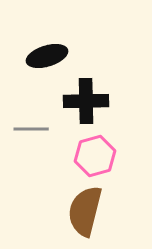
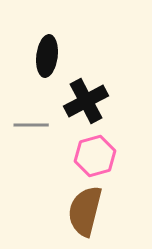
black ellipse: rotated 66 degrees counterclockwise
black cross: rotated 27 degrees counterclockwise
gray line: moved 4 px up
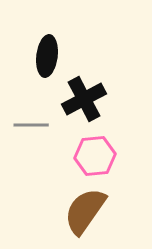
black cross: moved 2 px left, 2 px up
pink hexagon: rotated 9 degrees clockwise
brown semicircle: rotated 21 degrees clockwise
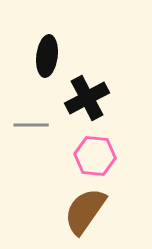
black cross: moved 3 px right, 1 px up
pink hexagon: rotated 12 degrees clockwise
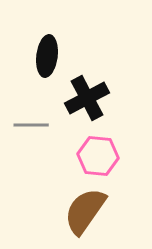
pink hexagon: moved 3 px right
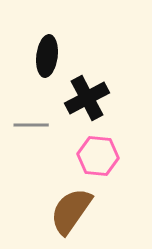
brown semicircle: moved 14 px left
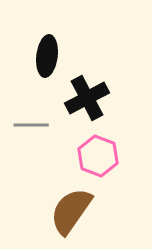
pink hexagon: rotated 15 degrees clockwise
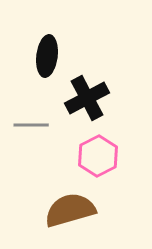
pink hexagon: rotated 12 degrees clockwise
brown semicircle: moved 1 px left, 1 px up; rotated 39 degrees clockwise
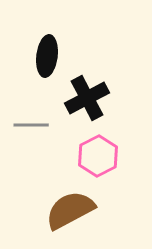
brown semicircle: rotated 12 degrees counterclockwise
